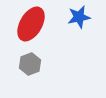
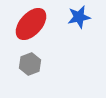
red ellipse: rotated 12 degrees clockwise
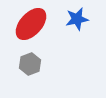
blue star: moved 2 px left, 2 px down
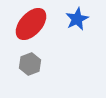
blue star: rotated 15 degrees counterclockwise
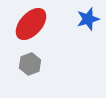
blue star: moved 11 px right; rotated 10 degrees clockwise
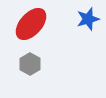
gray hexagon: rotated 10 degrees counterclockwise
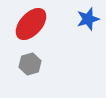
gray hexagon: rotated 15 degrees clockwise
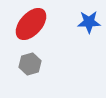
blue star: moved 1 px right, 3 px down; rotated 15 degrees clockwise
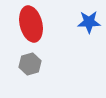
red ellipse: rotated 56 degrees counterclockwise
